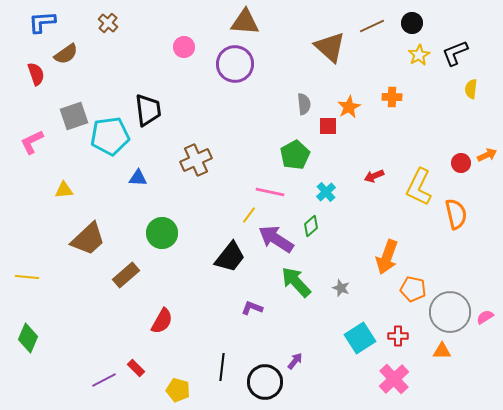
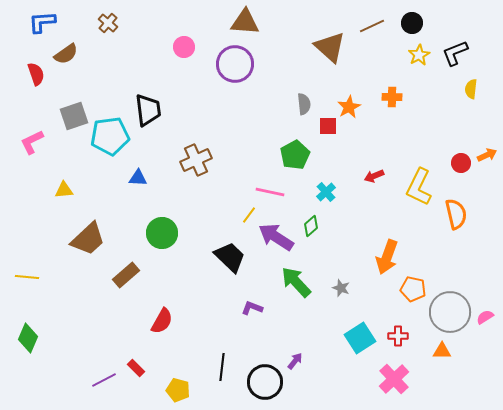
purple arrow at (276, 239): moved 2 px up
black trapezoid at (230, 257): rotated 84 degrees counterclockwise
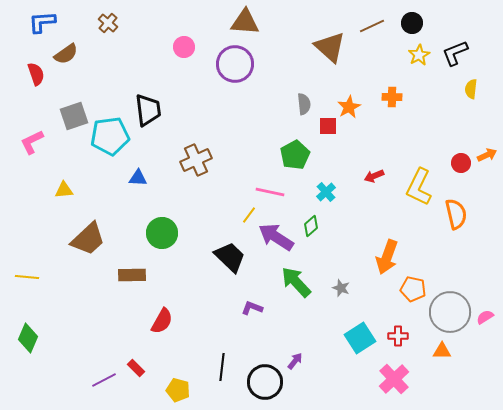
brown rectangle at (126, 275): moved 6 px right; rotated 40 degrees clockwise
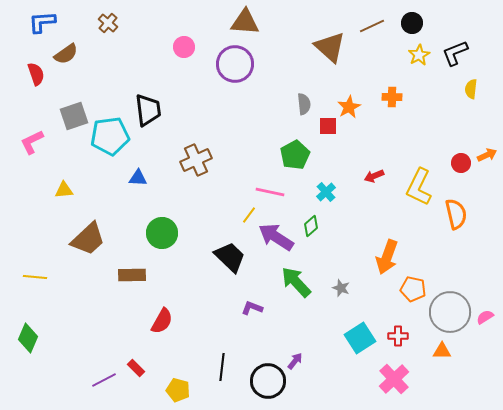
yellow line at (27, 277): moved 8 px right
black circle at (265, 382): moved 3 px right, 1 px up
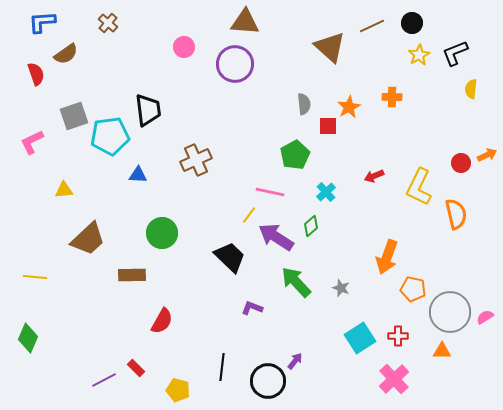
blue triangle at (138, 178): moved 3 px up
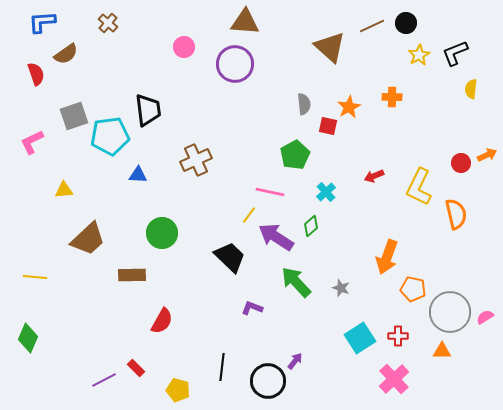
black circle at (412, 23): moved 6 px left
red square at (328, 126): rotated 12 degrees clockwise
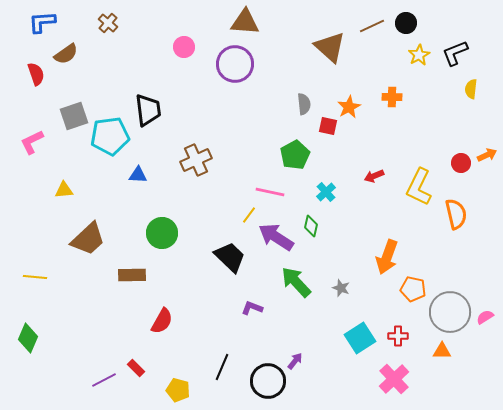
green diamond at (311, 226): rotated 35 degrees counterclockwise
black line at (222, 367): rotated 16 degrees clockwise
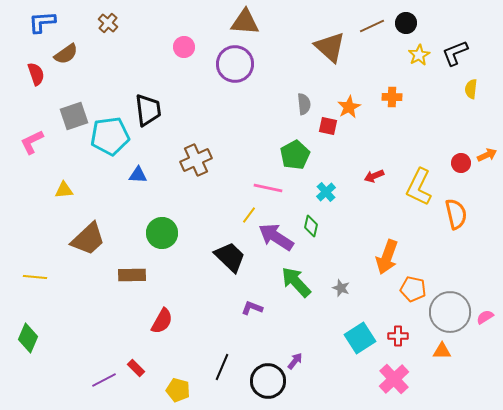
pink line at (270, 192): moved 2 px left, 4 px up
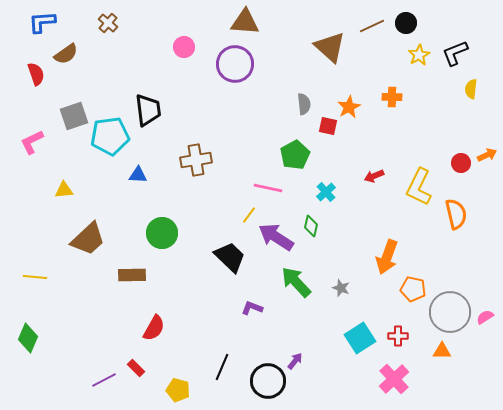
brown cross at (196, 160): rotated 16 degrees clockwise
red semicircle at (162, 321): moved 8 px left, 7 px down
